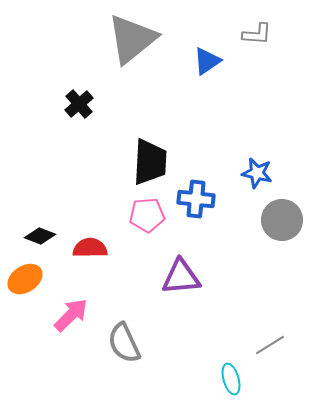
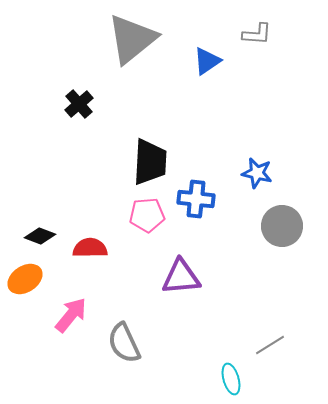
gray circle: moved 6 px down
pink arrow: rotated 6 degrees counterclockwise
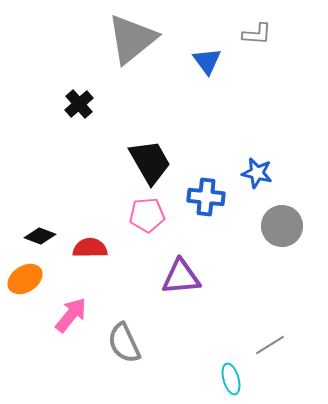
blue triangle: rotated 32 degrees counterclockwise
black trapezoid: rotated 33 degrees counterclockwise
blue cross: moved 10 px right, 2 px up
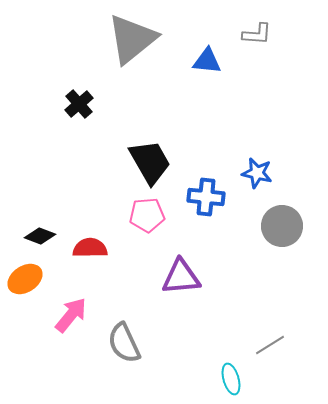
blue triangle: rotated 48 degrees counterclockwise
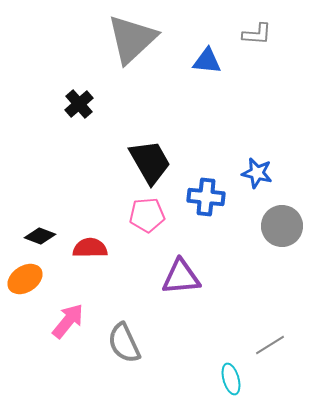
gray triangle: rotated 4 degrees counterclockwise
pink arrow: moved 3 px left, 6 px down
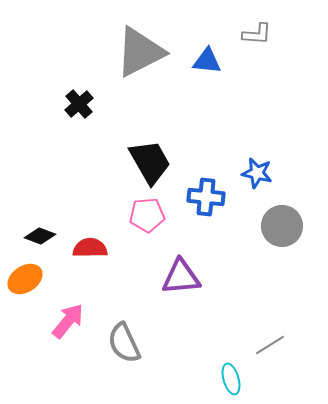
gray triangle: moved 8 px right, 13 px down; rotated 16 degrees clockwise
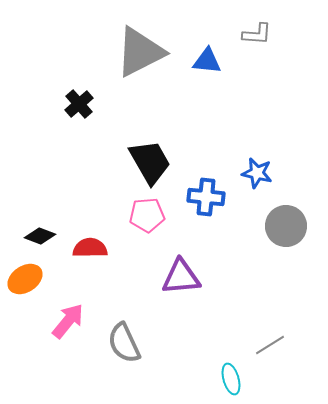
gray circle: moved 4 px right
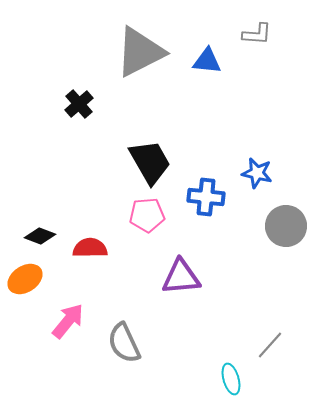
gray line: rotated 16 degrees counterclockwise
